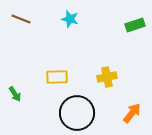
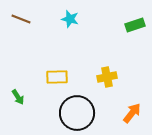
green arrow: moved 3 px right, 3 px down
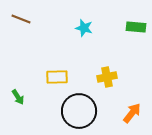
cyan star: moved 14 px right, 9 px down
green rectangle: moved 1 px right, 2 px down; rotated 24 degrees clockwise
black circle: moved 2 px right, 2 px up
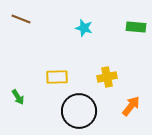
orange arrow: moved 1 px left, 7 px up
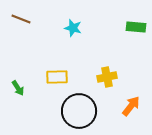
cyan star: moved 11 px left
green arrow: moved 9 px up
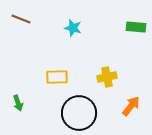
green arrow: moved 15 px down; rotated 14 degrees clockwise
black circle: moved 2 px down
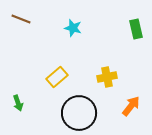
green rectangle: moved 2 px down; rotated 72 degrees clockwise
yellow rectangle: rotated 40 degrees counterclockwise
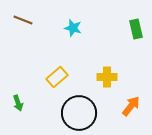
brown line: moved 2 px right, 1 px down
yellow cross: rotated 12 degrees clockwise
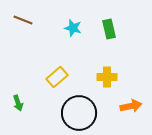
green rectangle: moved 27 px left
orange arrow: rotated 40 degrees clockwise
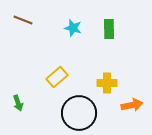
green rectangle: rotated 12 degrees clockwise
yellow cross: moved 6 px down
orange arrow: moved 1 px right, 1 px up
